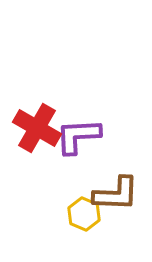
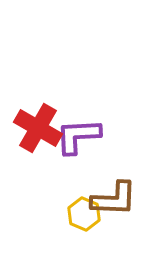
red cross: moved 1 px right
brown L-shape: moved 2 px left, 5 px down
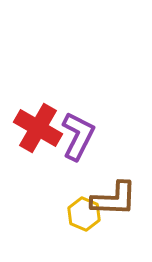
purple L-shape: rotated 120 degrees clockwise
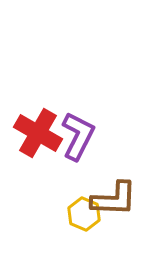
red cross: moved 5 px down
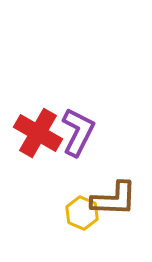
purple L-shape: moved 4 px up
yellow hexagon: moved 2 px left, 1 px up
